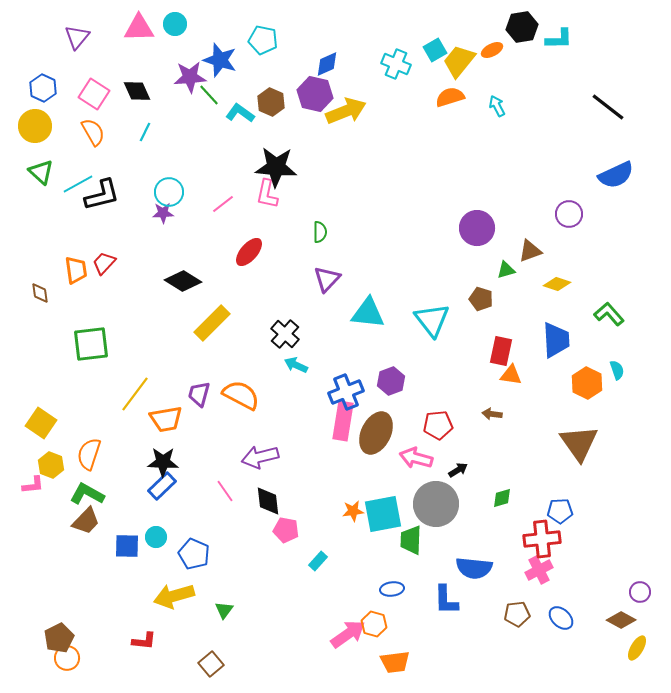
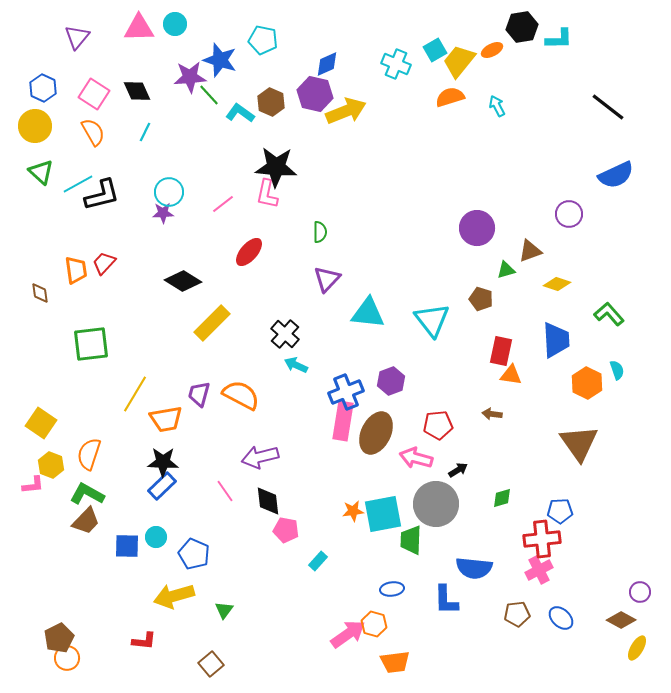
yellow line at (135, 394): rotated 6 degrees counterclockwise
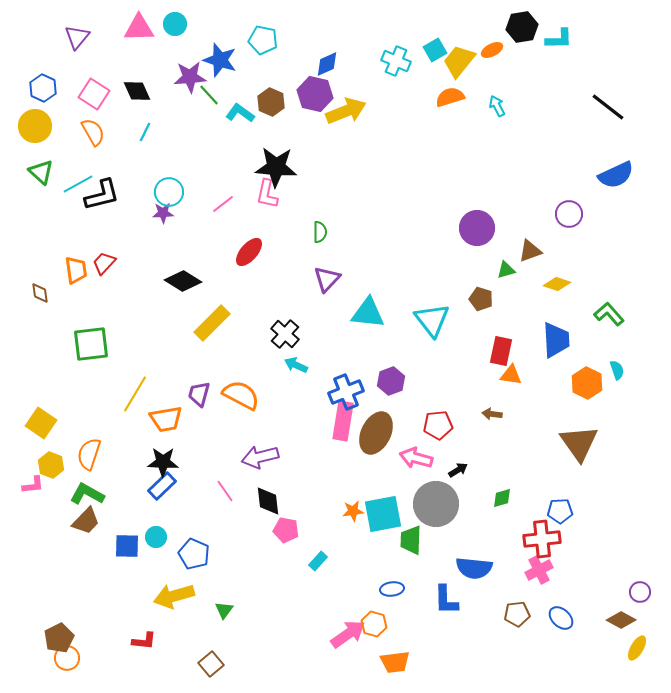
cyan cross at (396, 64): moved 3 px up
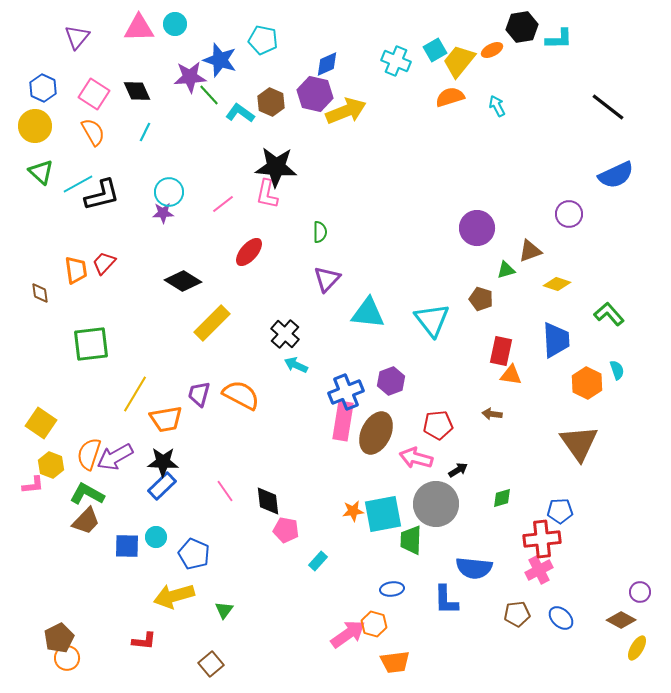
purple arrow at (260, 457): moved 145 px left; rotated 15 degrees counterclockwise
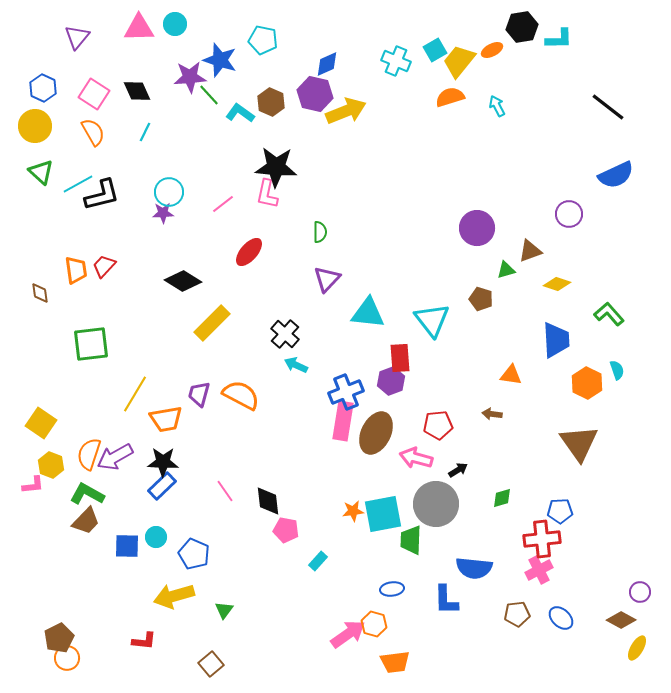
red trapezoid at (104, 263): moved 3 px down
red rectangle at (501, 351): moved 101 px left, 7 px down; rotated 16 degrees counterclockwise
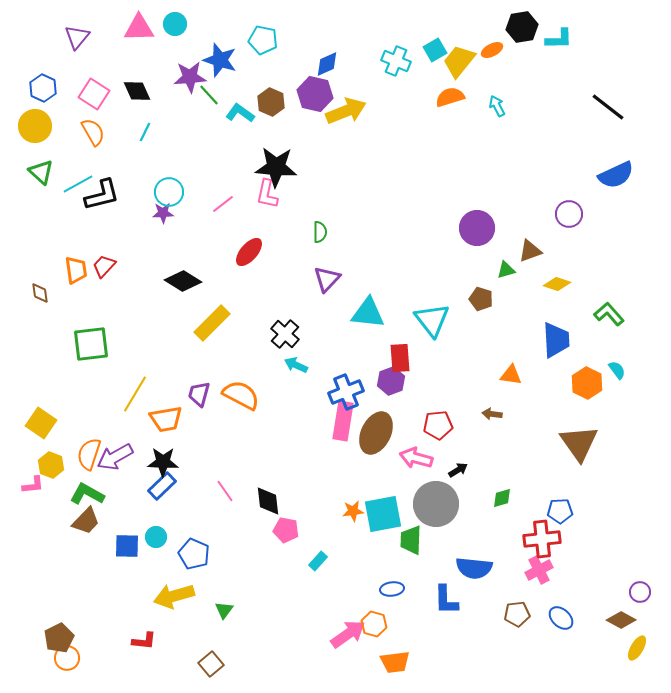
cyan semicircle at (617, 370): rotated 18 degrees counterclockwise
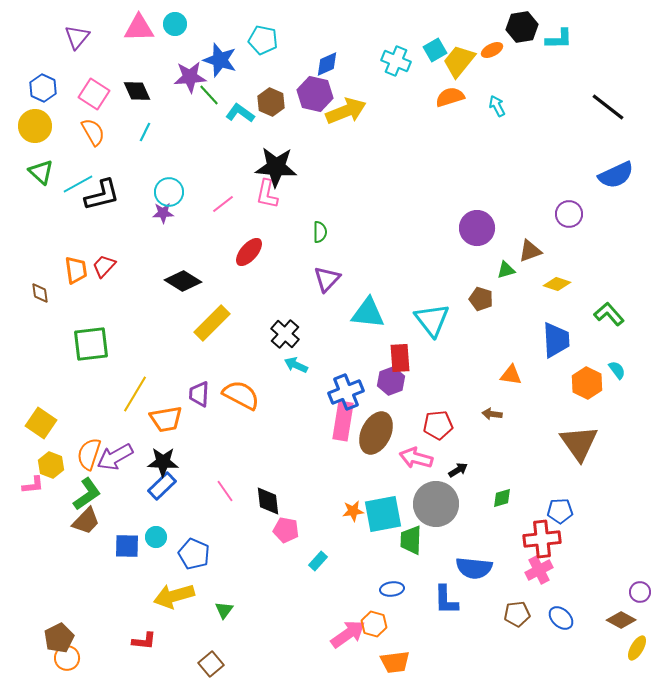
purple trapezoid at (199, 394): rotated 12 degrees counterclockwise
green L-shape at (87, 494): rotated 116 degrees clockwise
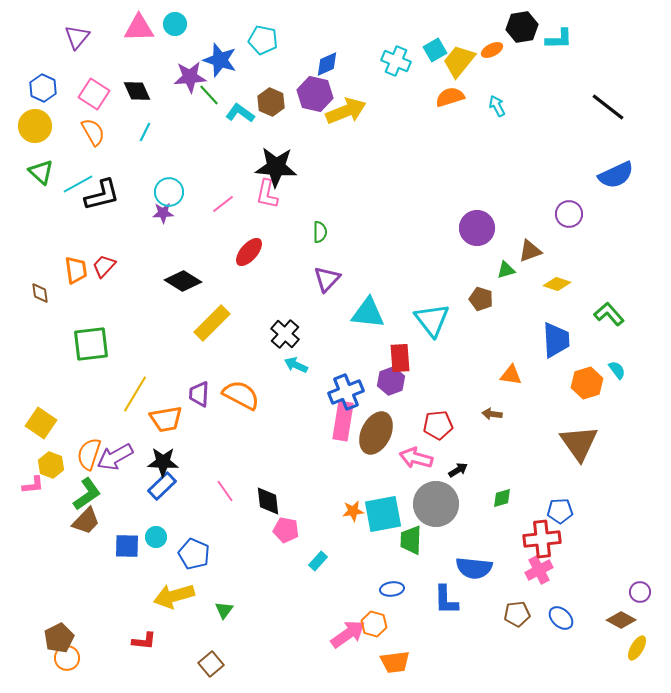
orange hexagon at (587, 383): rotated 16 degrees clockwise
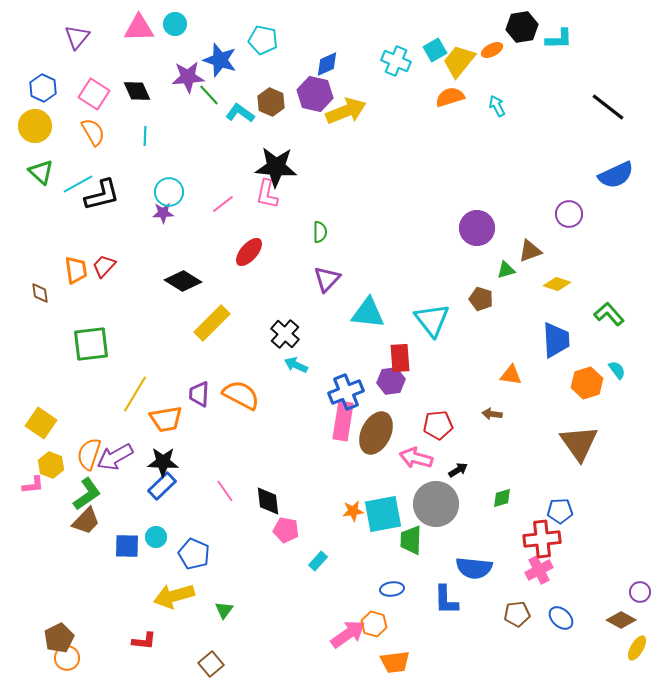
purple star at (190, 77): moved 2 px left
cyan line at (145, 132): moved 4 px down; rotated 24 degrees counterclockwise
purple hexagon at (391, 381): rotated 12 degrees clockwise
